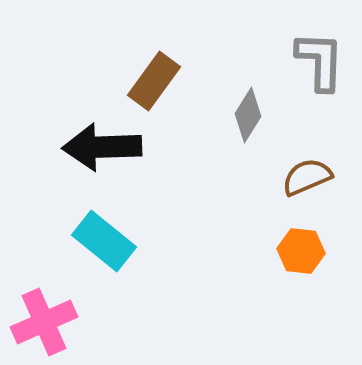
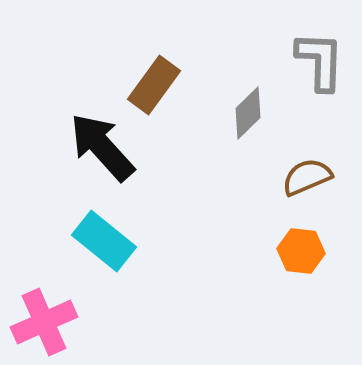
brown rectangle: moved 4 px down
gray diamond: moved 2 px up; rotated 14 degrees clockwise
black arrow: rotated 50 degrees clockwise
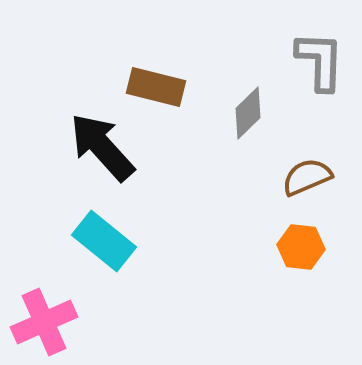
brown rectangle: moved 2 px right, 2 px down; rotated 68 degrees clockwise
orange hexagon: moved 4 px up
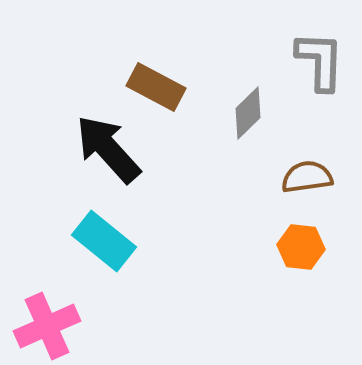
brown rectangle: rotated 14 degrees clockwise
black arrow: moved 6 px right, 2 px down
brown semicircle: rotated 15 degrees clockwise
pink cross: moved 3 px right, 4 px down
